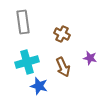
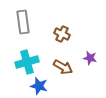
brown arrow: rotated 36 degrees counterclockwise
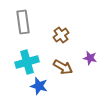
brown cross: moved 1 px left, 1 px down; rotated 28 degrees clockwise
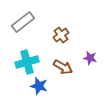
gray rectangle: rotated 60 degrees clockwise
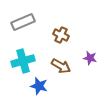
gray rectangle: rotated 15 degrees clockwise
brown cross: rotated 28 degrees counterclockwise
cyan cross: moved 4 px left, 1 px up
brown arrow: moved 2 px left, 1 px up
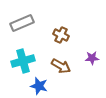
gray rectangle: moved 1 px left, 1 px down
purple star: moved 2 px right; rotated 16 degrees counterclockwise
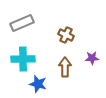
brown cross: moved 5 px right
cyan cross: moved 2 px up; rotated 15 degrees clockwise
brown arrow: moved 4 px right, 1 px down; rotated 120 degrees counterclockwise
blue star: moved 1 px left, 2 px up
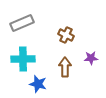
purple star: moved 1 px left
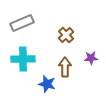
brown cross: rotated 21 degrees clockwise
blue star: moved 9 px right
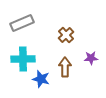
blue star: moved 6 px left, 5 px up
